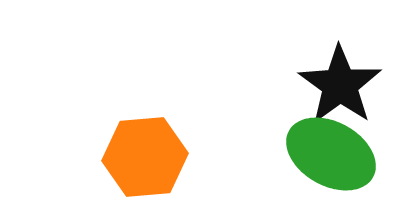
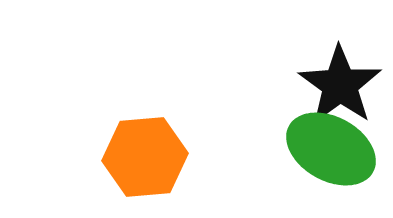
green ellipse: moved 5 px up
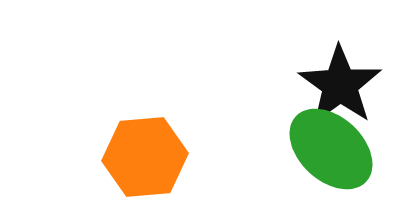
green ellipse: rotated 14 degrees clockwise
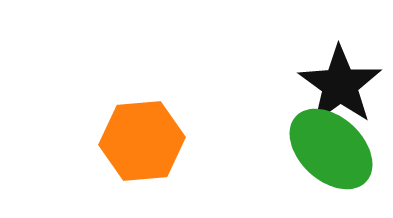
orange hexagon: moved 3 px left, 16 px up
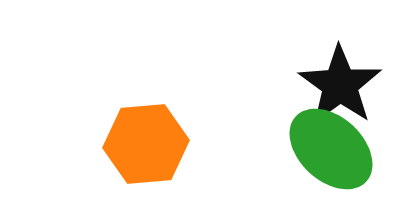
orange hexagon: moved 4 px right, 3 px down
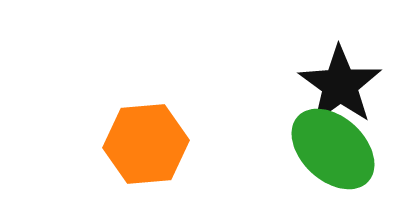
green ellipse: moved 2 px right
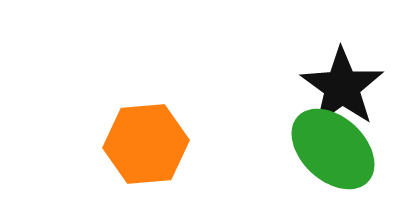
black star: moved 2 px right, 2 px down
